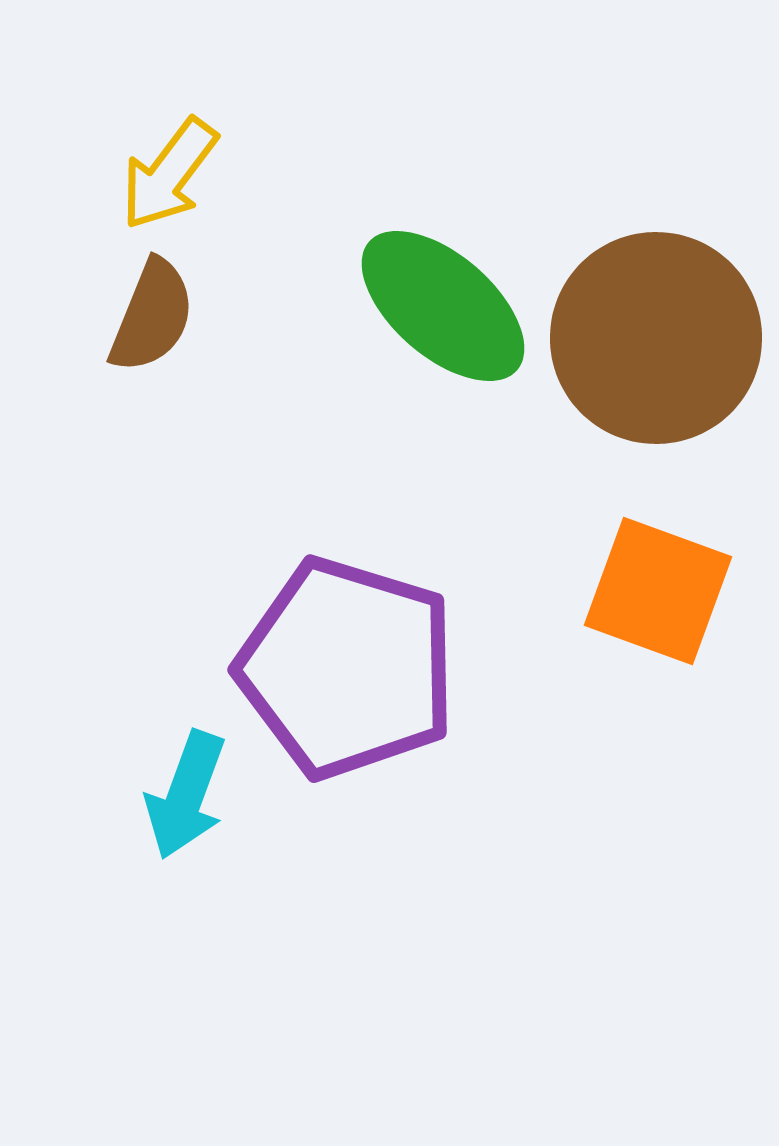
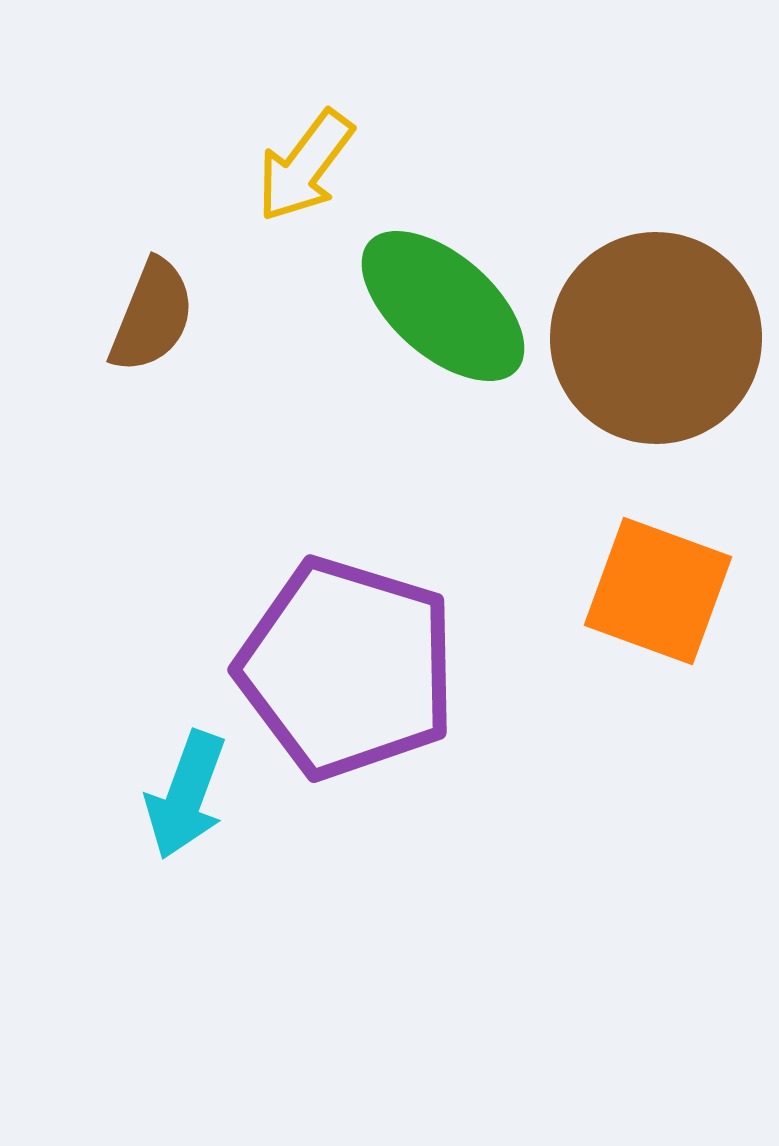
yellow arrow: moved 136 px right, 8 px up
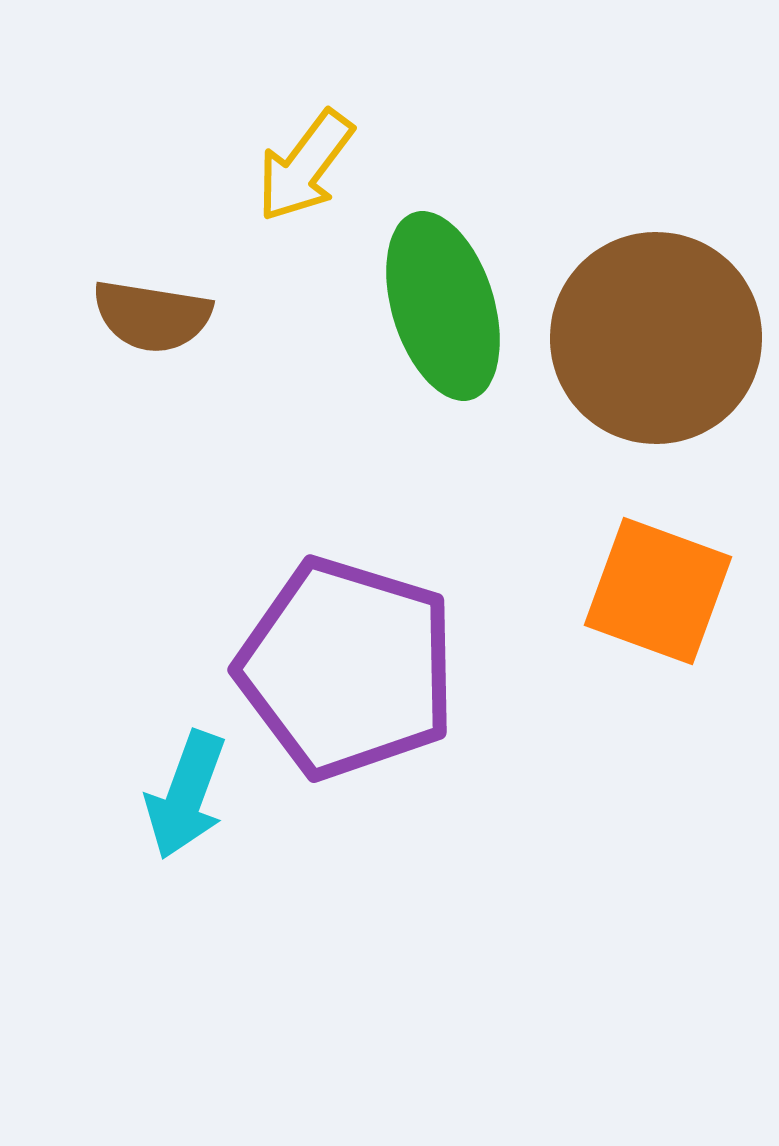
green ellipse: rotated 32 degrees clockwise
brown semicircle: rotated 77 degrees clockwise
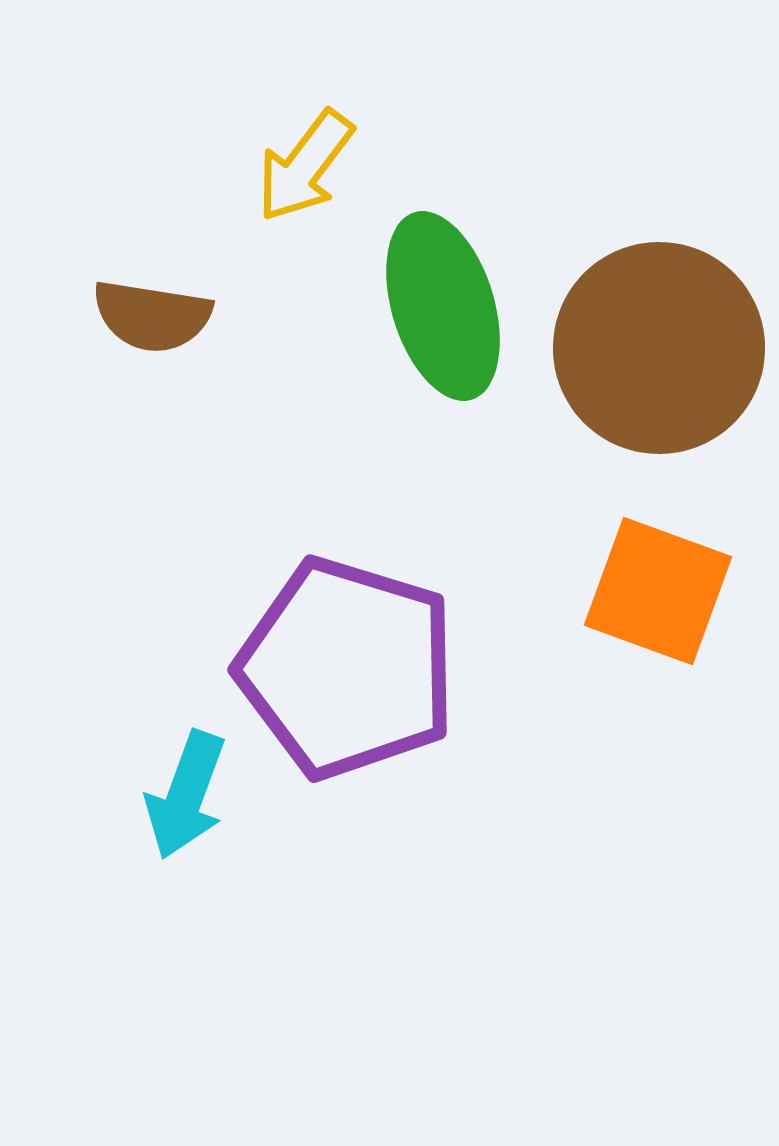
brown circle: moved 3 px right, 10 px down
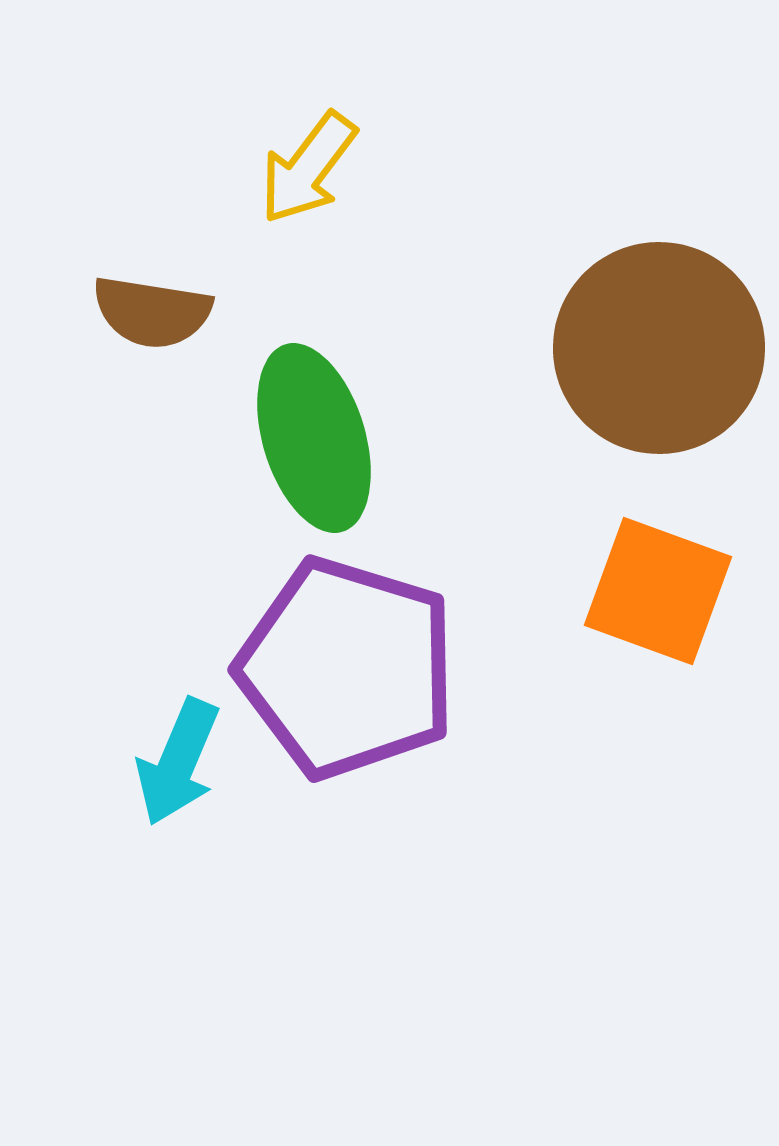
yellow arrow: moved 3 px right, 2 px down
green ellipse: moved 129 px left, 132 px down
brown semicircle: moved 4 px up
cyan arrow: moved 8 px left, 33 px up; rotated 3 degrees clockwise
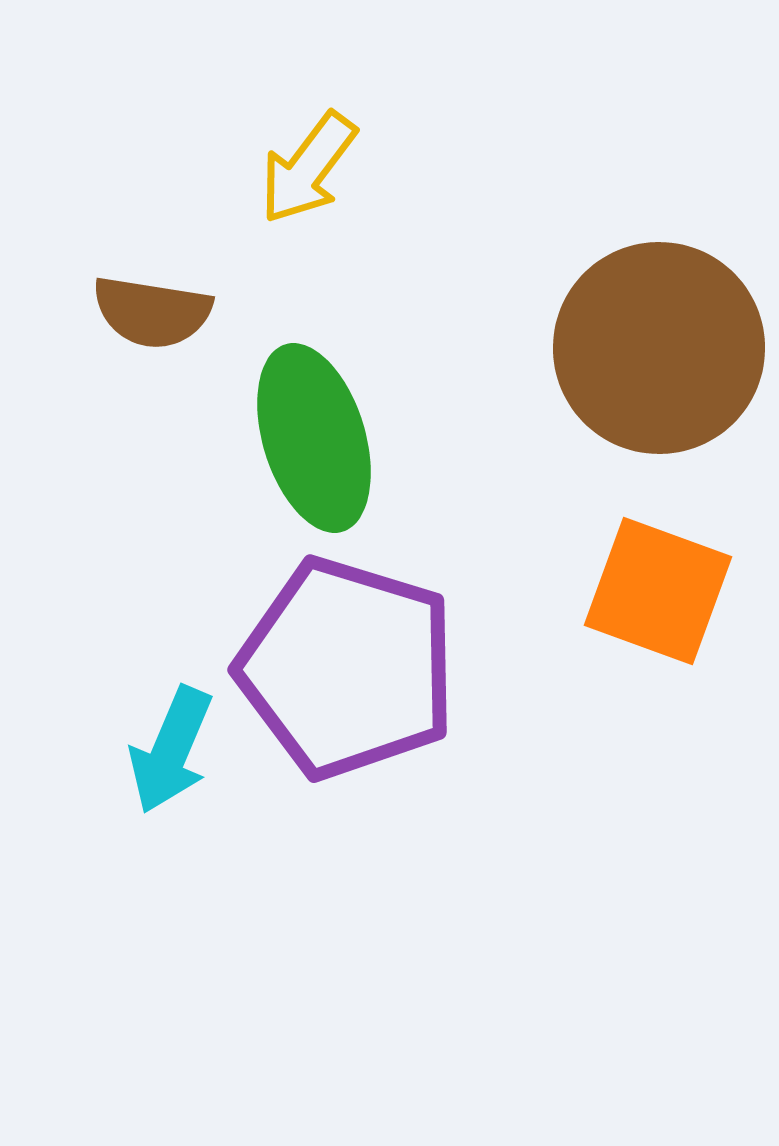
cyan arrow: moved 7 px left, 12 px up
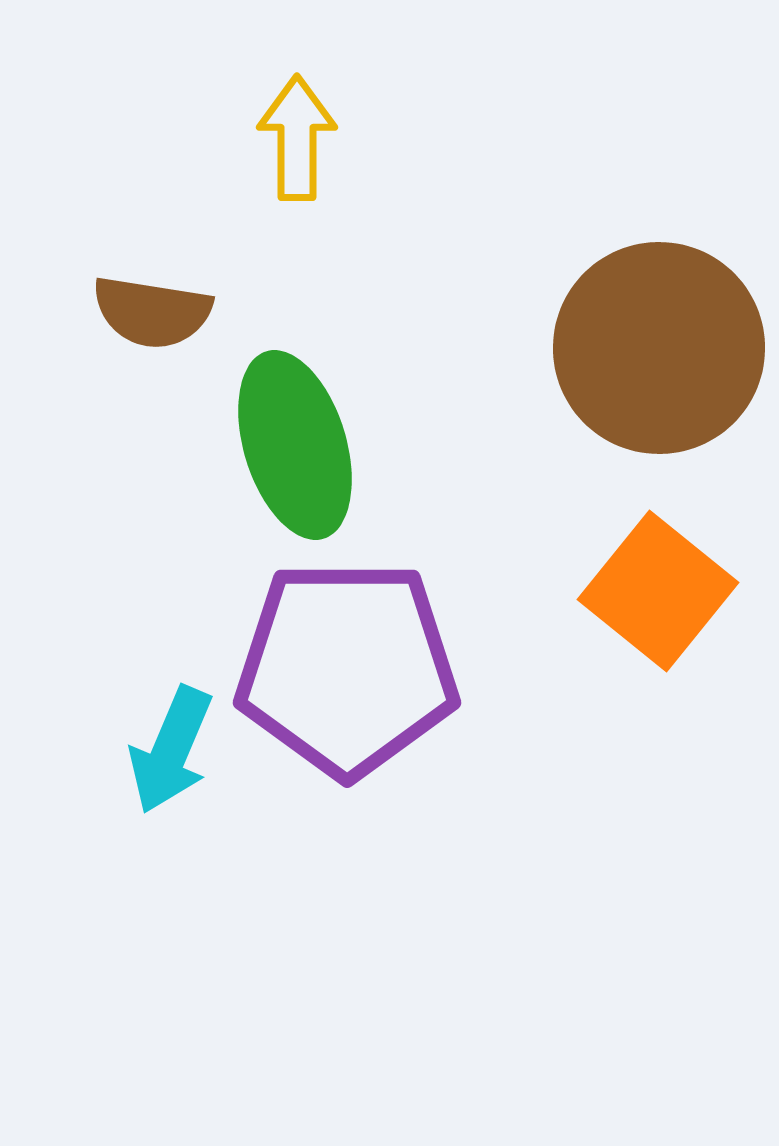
yellow arrow: moved 11 px left, 30 px up; rotated 143 degrees clockwise
green ellipse: moved 19 px left, 7 px down
orange square: rotated 19 degrees clockwise
purple pentagon: rotated 17 degrees counterclockwise
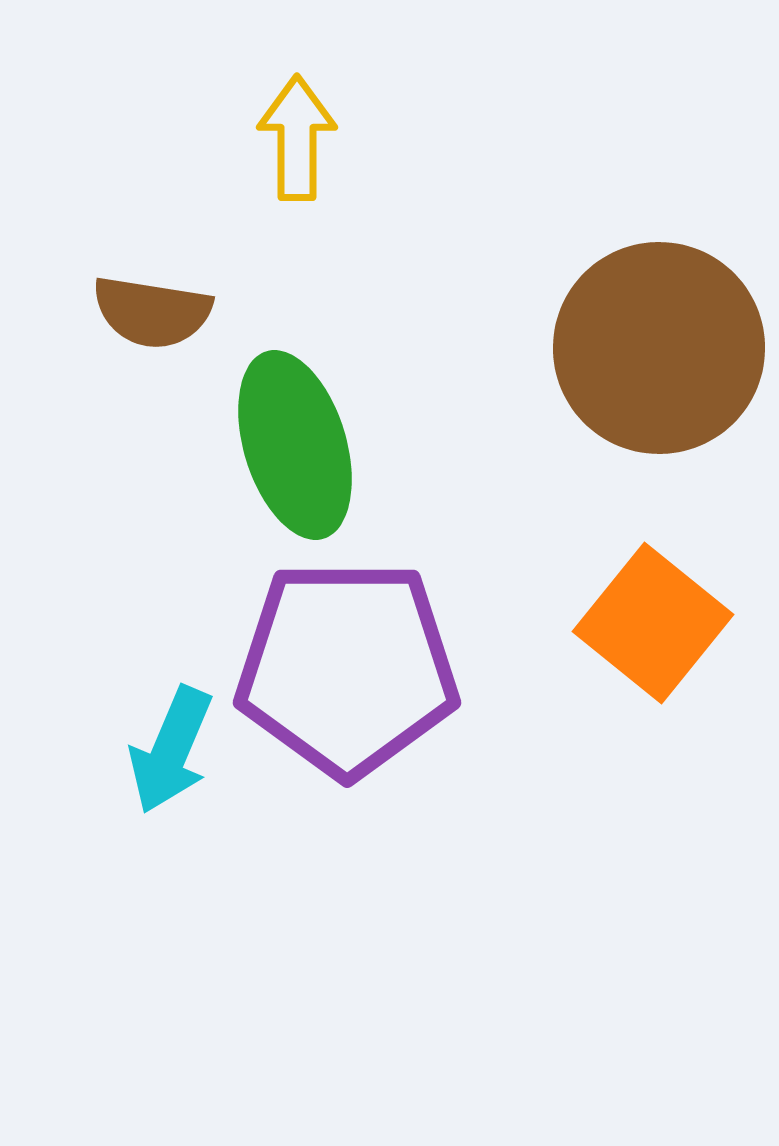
orange square: moved 5 px left, 32 px down
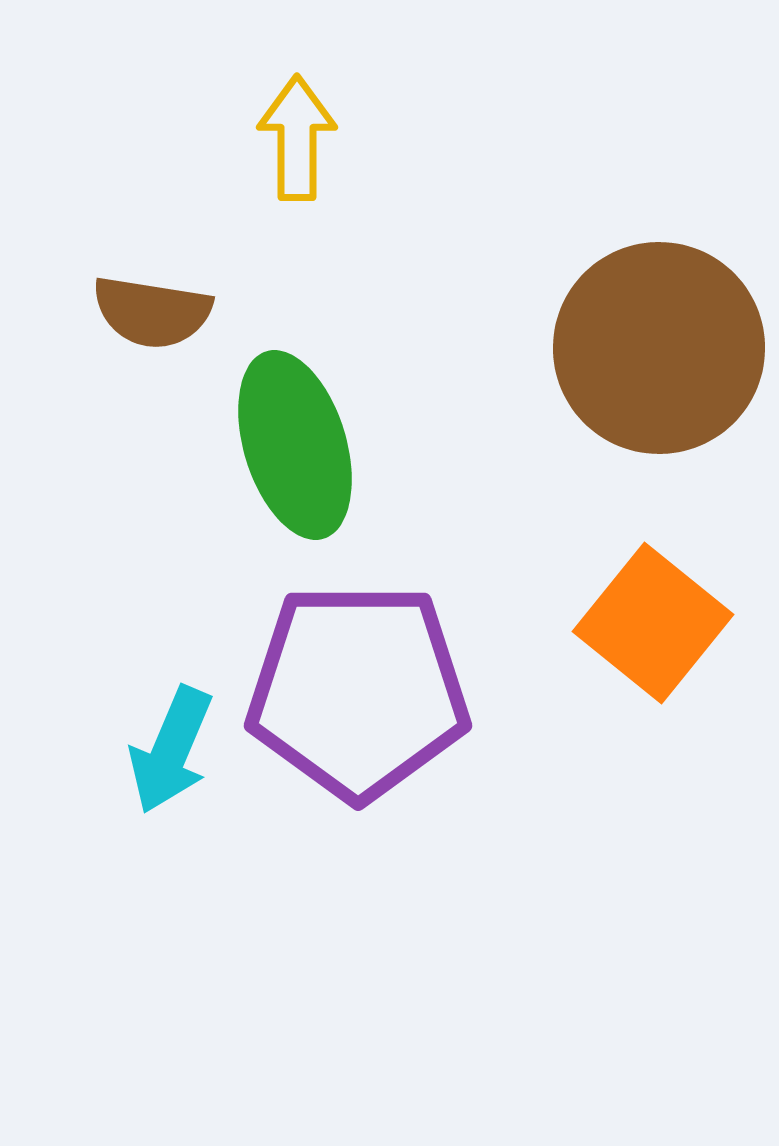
purple pentagon: moved 11 px right, 23 px down
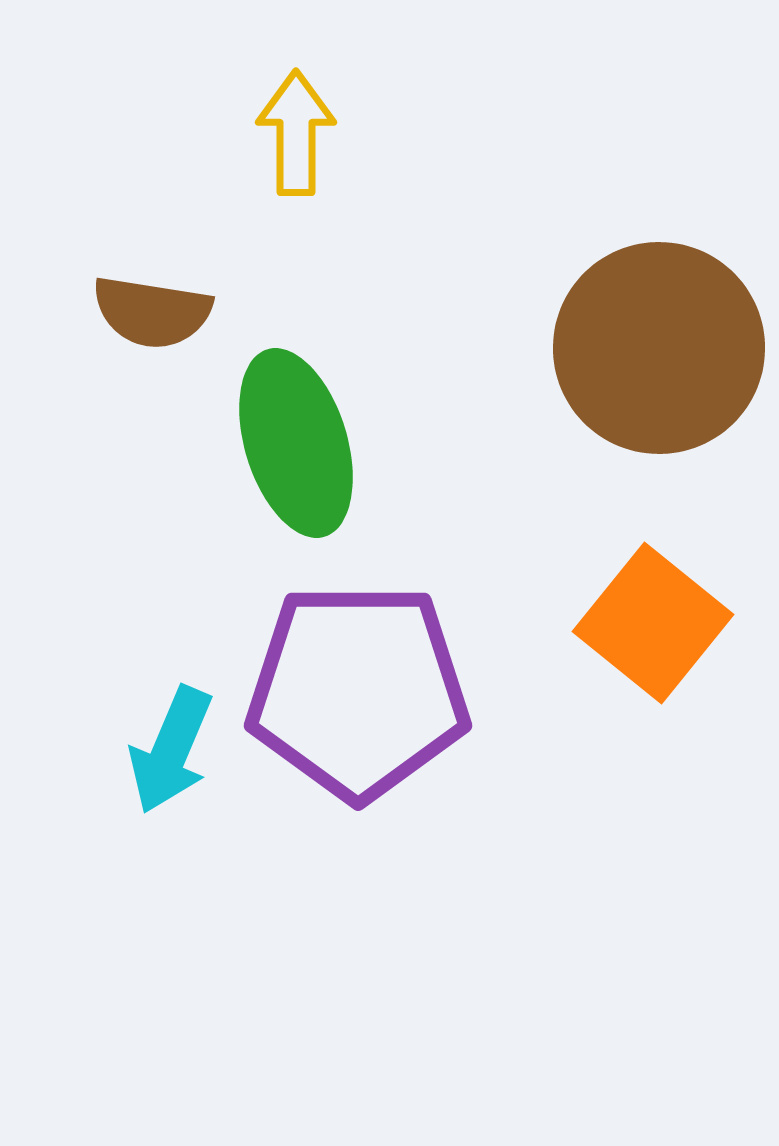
yellow arrow: moved 1 px left, 5 px up
green ellipse: moved 1 px right, 2 px up
